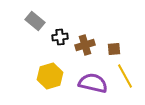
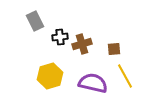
gray rectangle: rotated 24 degrees clockwise
brown cross: moved 3 px left, 1 px up
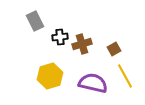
brown square: rotated 24 degrees counterclockwise
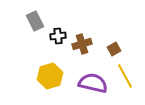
black cross: moved 2 px left, 1 px up
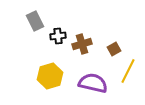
yellow line: moved 3 px right, 5 px up; rotated 55 degrees clockwise
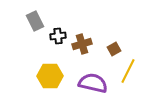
yellow hexagon: rotated 15 degrees clockwise
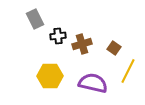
gray rectangle: moved 2 px up
brown square: moved 1 px up; rotated 24 degrees counterclockwise
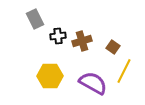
brown cross: moved 3 px up
brown square: moved 1 px left, 1 px up
yellow line: moved 4 px left
purple semicircle: rotated 16 degrees clockwise
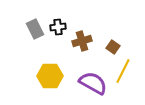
gray rectangle: moved 10 px down
black cross: moved 9 px up
yellow line: moved 1 px left
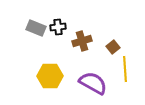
gray rectangle: moved 1 px right, 1 px up; rotated 42 degrees counterclockwise
brown square: rotated 16 degrees clockwise
yellow line: moved 2 px right, 2 px up; rotated 30 degrees counterclockwise
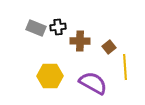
brown cross: moved 2 px left; rotated 18 degrees clockwise
brown square: moved 4 px left
yellow line: moved 2 px up
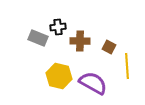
gray rectangle: moved 2 px right, 10 px down
brown square: rotated 24 degrees counterclockwise
yellow line: moved 2 px right, 1 px up
yellow hexagon: moved 9 px right; rotated 15 degrees clockwise
